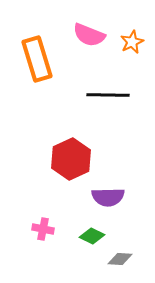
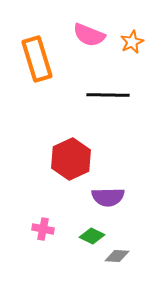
gray diamond: moved 3 px left, 3 px up
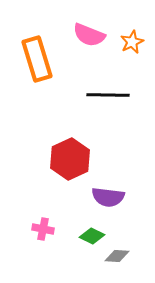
red hexagon: moved 1 px left
purple semicircle: rotated 8 degrees clockwise
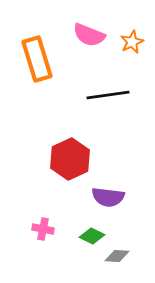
black line: rotated 9 degrees counterclockwise
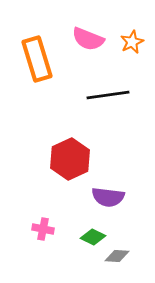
pink semicircle: moved 1 px left, 4 px down
green diamond: moved 1 px right, 1 px down
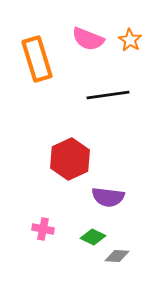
orange star: moved 2 px left, 2 px up; rotated 15 degrees counterclockwise
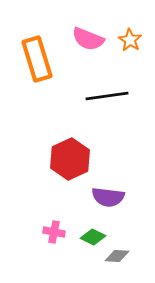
black line: moved 1 px left, 1 px down
pink cross: moved 11 px right, 3 px down
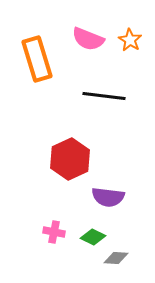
black line: moved 3 px left; rotated 15 degrees clockwise
gray diamond: moved 1 px left, 2 px down
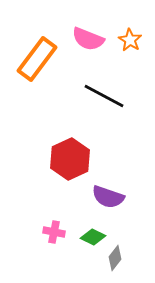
orange rectangle: rotated 54 degrees clockwise
black line: rotated 21 degrees clockwise
purple semicircle: rotated 12 degrees clockwise
gray diamond: moved 1 px left; rotated 55 degrees counterclockwise
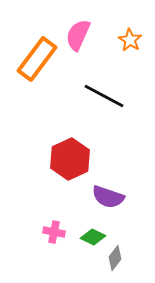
pink semicircle: moved 10 px left, 4 px up; rotated 92 degrees clockwise
